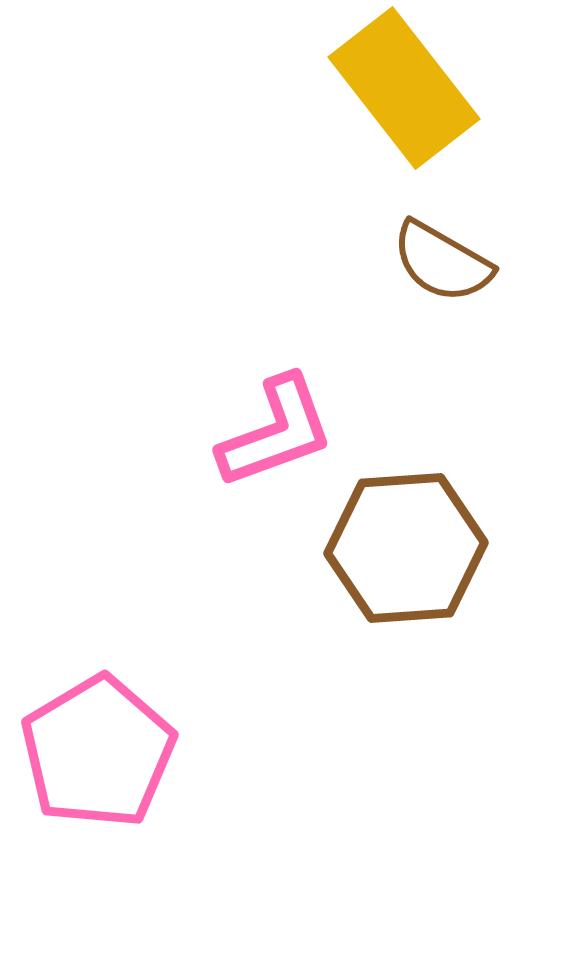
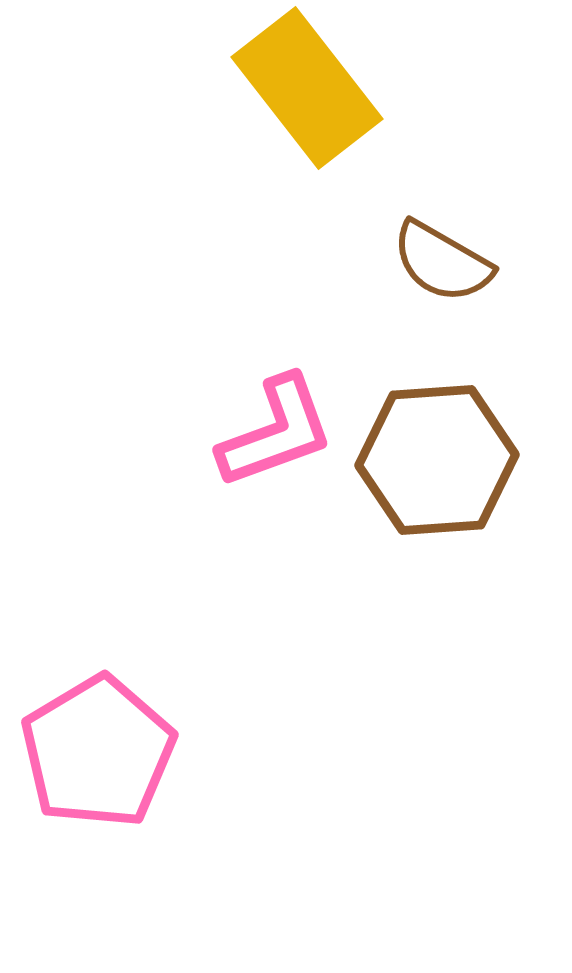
yellow rectangle: moved 97 px left
brown hexagon: moved 31 px right, 88 px up
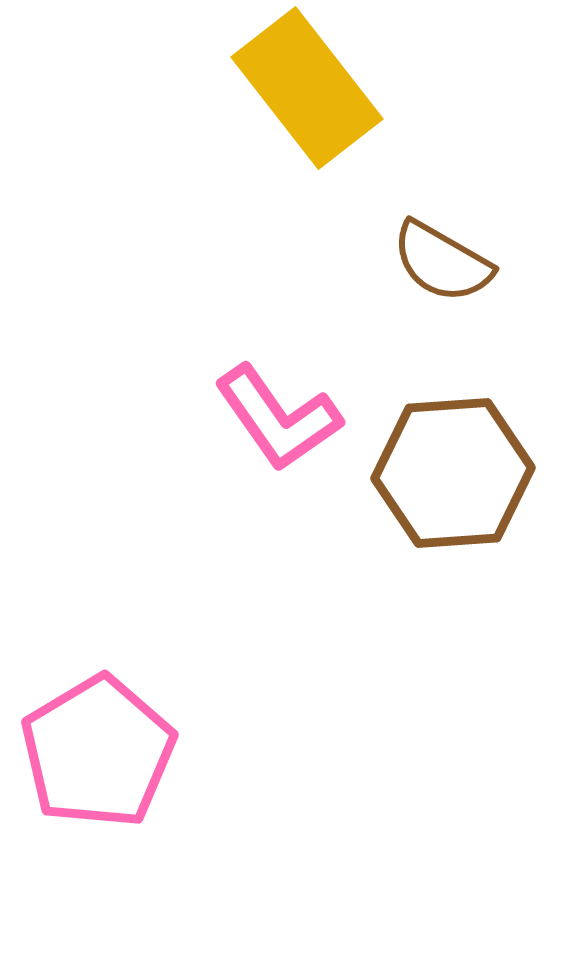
pink L-shape: moved 2 px right, 14 px up; rotated 75 degrees clockwise
brown hexagon: moved 16 px right, 13 px down
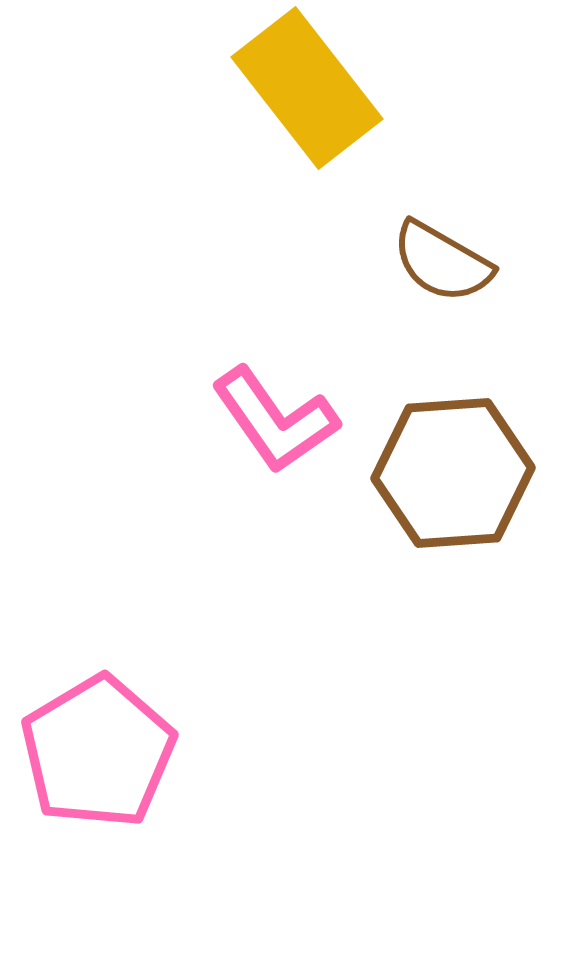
pink L-shape: moved 3 px left, 2 px down
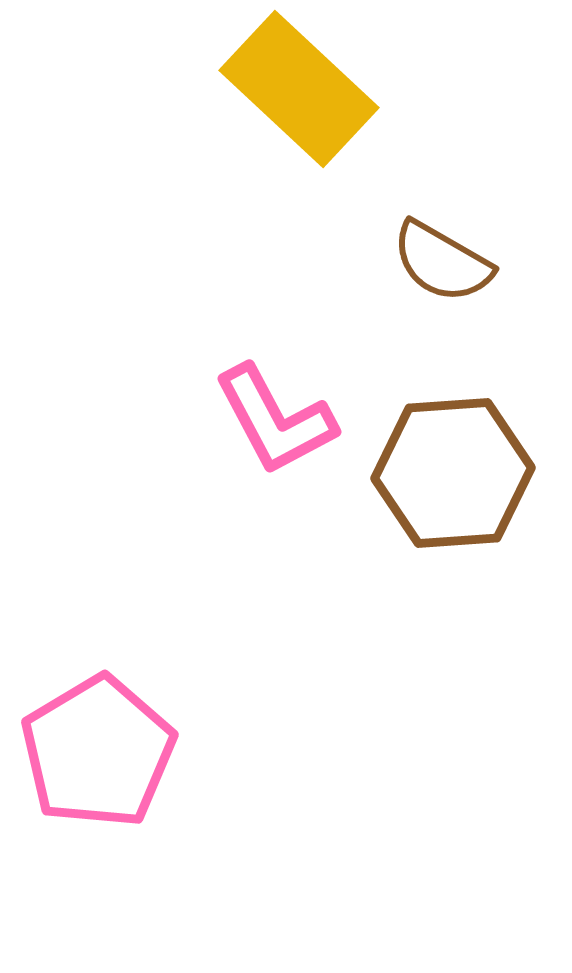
yellow rectangle: moved 8 px left, 1 px down; rotated 9 degrees counterclockwise
pink L-shape: rotated 7 degrees clockwise
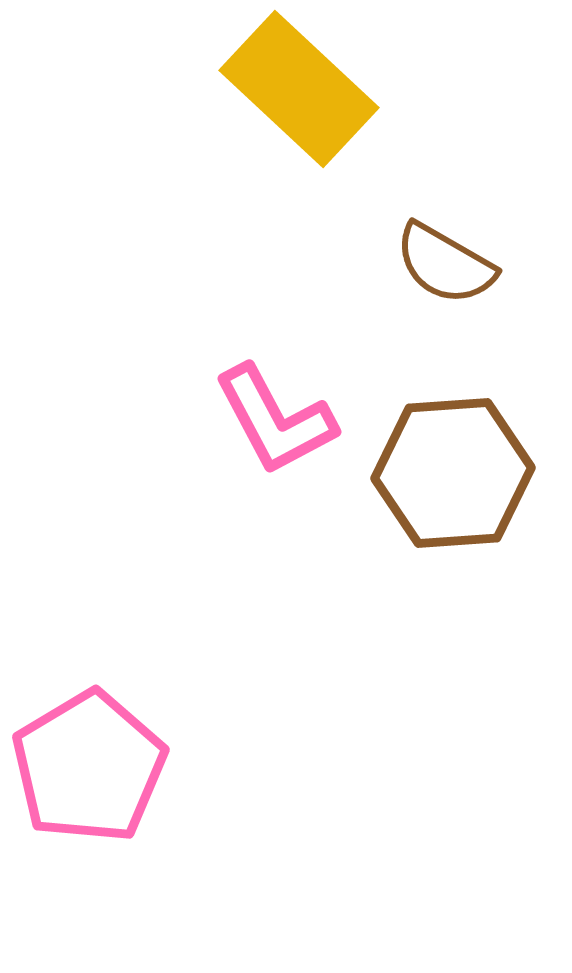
brown semicircle: moved 3 px right, 2 px down
pink pentagon: moved 9 px left, 15 px down
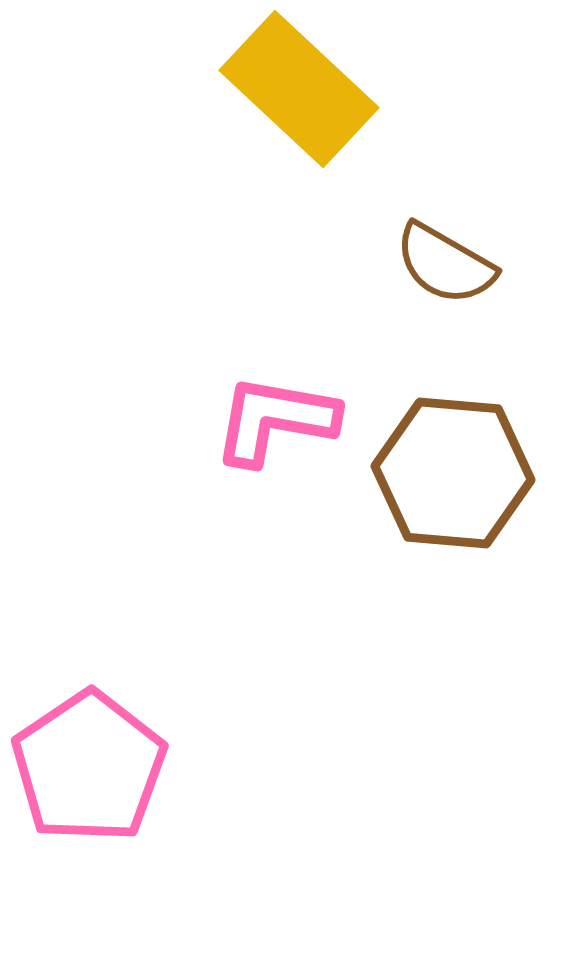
pink L-shape: rotated 128 degrees clockwise
brown hexagon: rotated 9 degrees clockwise
pink pentagon: rotated 3 degrees counterclockwise
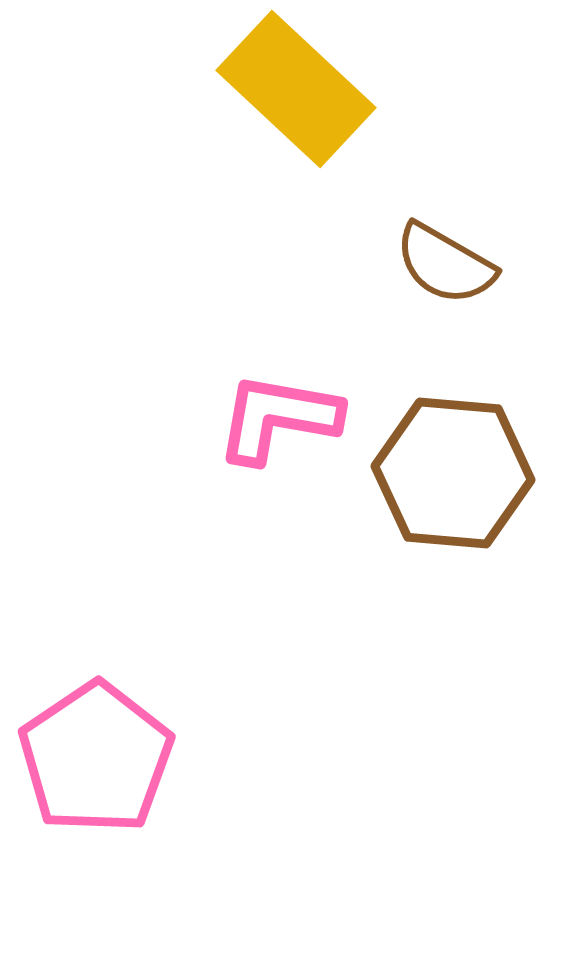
yellow rectangle: moved 3 px left
pink L-shape: moved 3 px right, 2 px up
pink pentagon: moved 7 px right, 9 px up
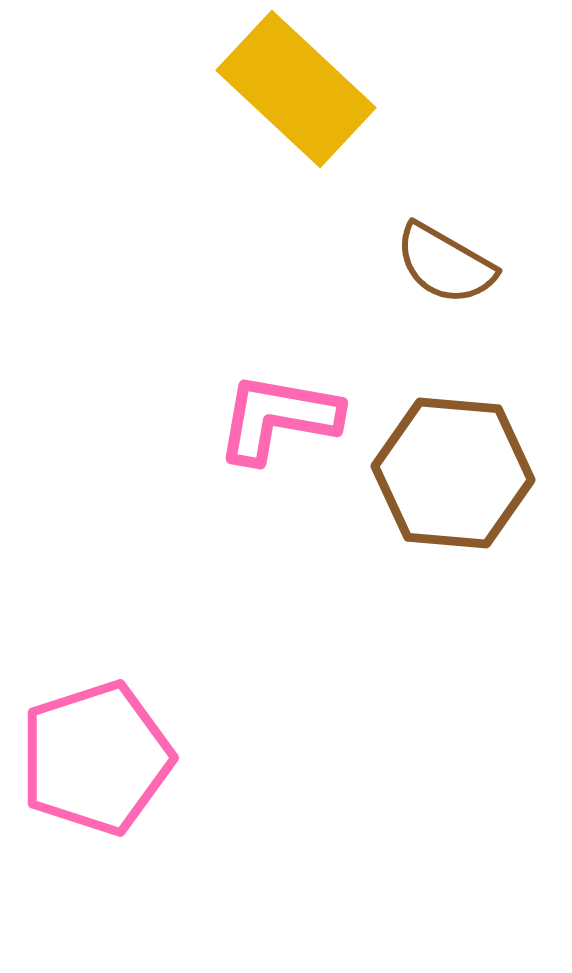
pink pentagon: rotated 16 degrees clockwise
